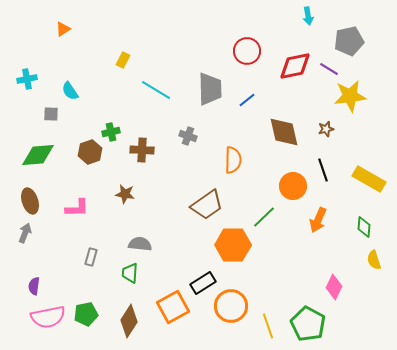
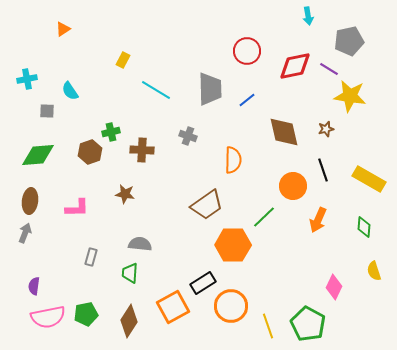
yellow star at (350, 96): rotated 16 degrees clockwise
gray square at (51, 114): moved 4 px left, 3 px up
brown ellipse at (30, 201): rotated 25 degrees clockwise
yellow semicircle at (374, 260): moved 11 px down
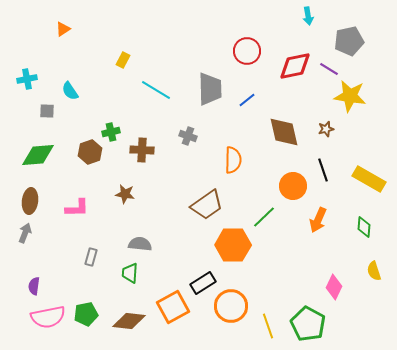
brown diamond at (129, 321): rotated 64 degrees clockwise
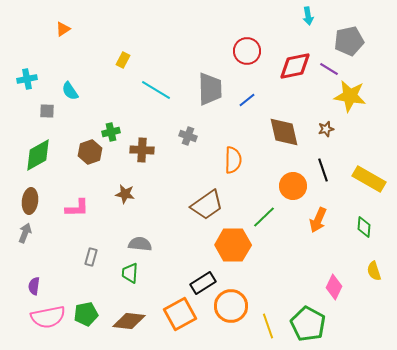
green diamond at (38, 155): rotated 24 degrees counterclockwise
orange square at (173, 307): moved 7 px right, 7 px down
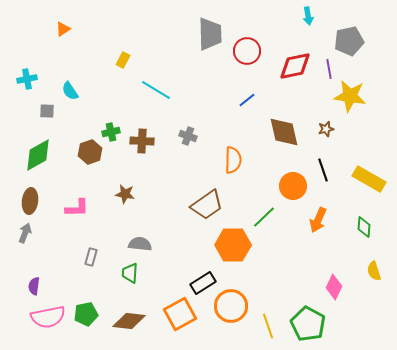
purple line at (329, 69): rotated 48 degrees clockwise
gray trapezoid at (210, 89): moved 55 px up
brown cross at (142, 150): moved 9 px up
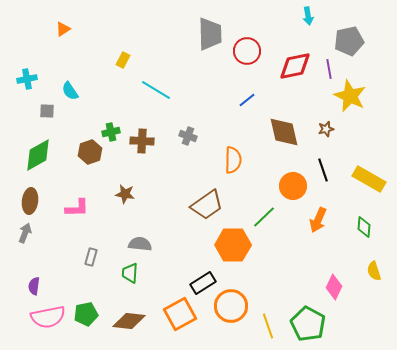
yellow star at (350, 96): rotated 16 degrees clockwise
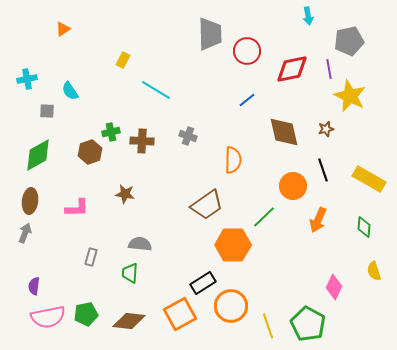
red diamond at (295, 66): moved 3 px left, 3 px down
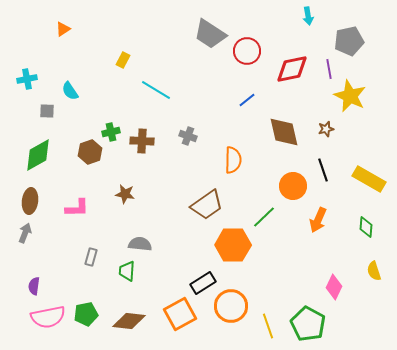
gray trapezoid at (210, 34): rotated 124 degrees clockwise
green diamond at (364, 227): moved 2 px right
green trapezoid at (130, 273): moved 3 px left, 2 px up
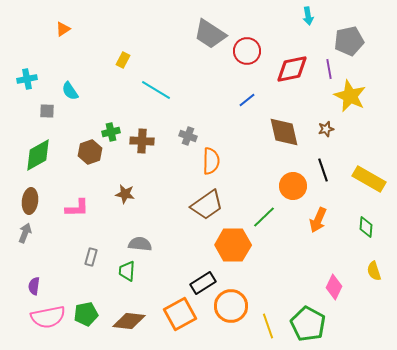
orange semicircle at (233, 160): moved 22 px left, 1 px down
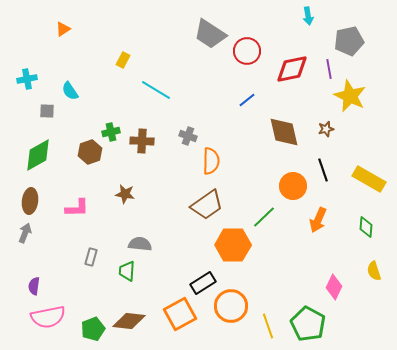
green pentagon at (86, 314): moved 7 px right, 15 px down; rotated 10 degrees counterclockwise
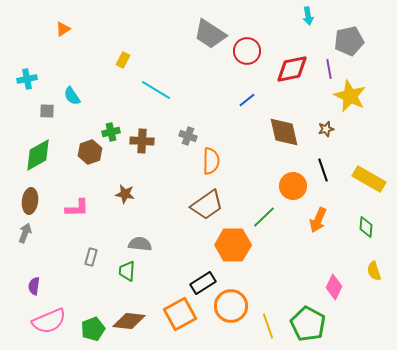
cyan semicircle at (70, 91): moved 2 px right, 5 px down
pink semicircle at (48, 317): moved 1 px right, 4 px down; rotated 12 degrees counterclockwise
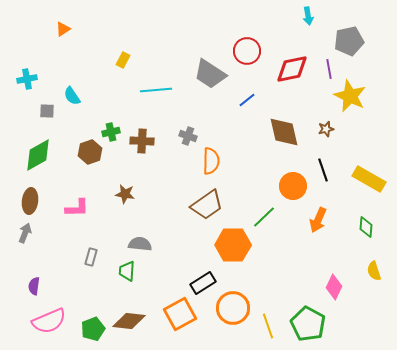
gray trapezoid at (210, 34): moved 40 px down
cyan line at (156, 90): rotated 36 degrees counterclockwise
orange circle at (231, 306): moved 2 px right, 2 px down
